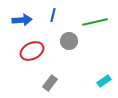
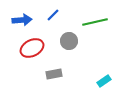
blue line: rotated 32 degrees clockwise
red ellipse: moved 3 px up
gray rectangle: moved 4 px right, 9 px up; rotated 42 degrees clockwise
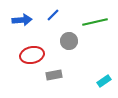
red ellipse: moved 7 px down; rotated 15 degrees clockwise
gray rectangle: moved 1 px down
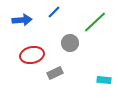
blue line: moved 1 px right, 3 px up
green line: rotated 30 degrees counterclockwise
gray circle: moved 1 px right, 2 px down
gray rectangle: moved 1 px right, 2 px up; rotated 14 degrees counterclockwise
cyan rectangle: moved 1 px up; rotated 40 degrees clockwise
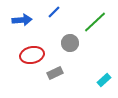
cyan rectangle: rotated 48 degrees counterclockwise
